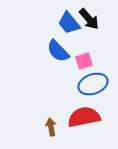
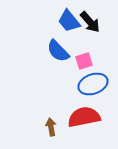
black arrow: moved 1 px right, 3 px down
blue trapezoid: moved 2 px up
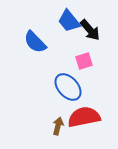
black arrow: moved 8 px down
blue semicircle: moved 23 px left, 9 px up
blue ellipse: moved 25 px left, 3 px down; rotated 68 degrees clockwise
brown arrow: moved 7 px right, 1 px up; rotated 24 degrees clockwise
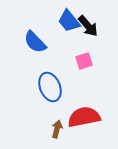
black arrow: moved 2 px left, 4 px up
blue ellipse: moved 18 px left; rotated 20 degrees clockwise
brown arrow: moved 1 px left, 3 px down
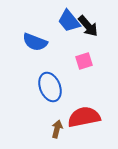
blue semicircle: rotated 25 degrees counterclockwise
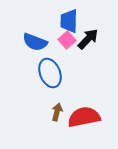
blue trapezoid: rotated 40 degrees clockwise
black arrow: moved 13 px down; rotated 95 degrees counterclockwise
pink square: moved 17 px left, 21 px up; rotated 24 degrees counterclockwise
blue ellipse: moved 14 px up
brown arrow: moved 17 px up
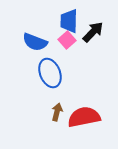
black arrow: moved 5 px right, 7 px up
